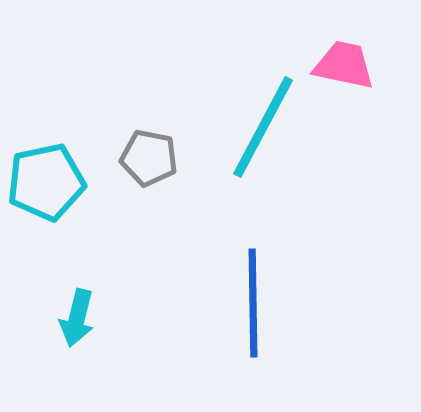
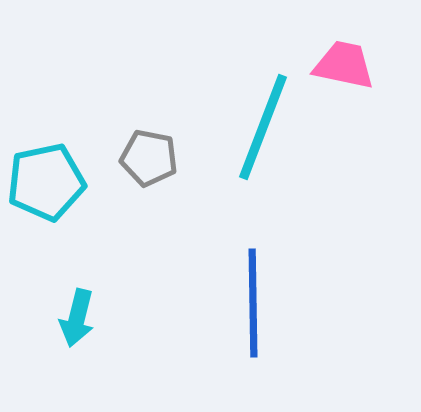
cyan line: rotated 7 degrees counterclockwise
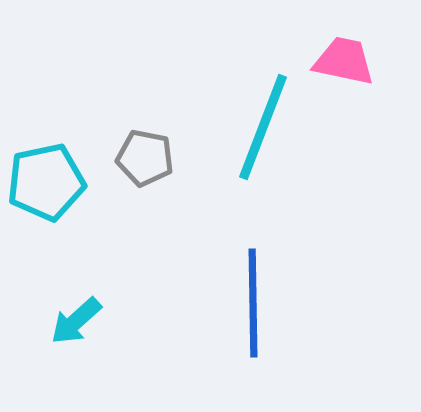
pink trapezoid: moved 4 px up
gray pentagon: moved 4 px left
cyan arrow: moved 1 px left, 3 px down; rotated 34 degrees clockwise
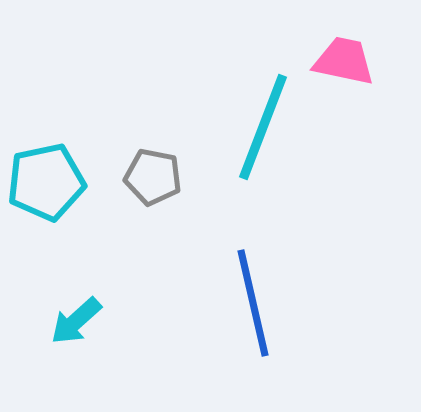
gray pentagon: moved 8 px right, 19 px down
blue line: rotated 12 degrees counterclockwise
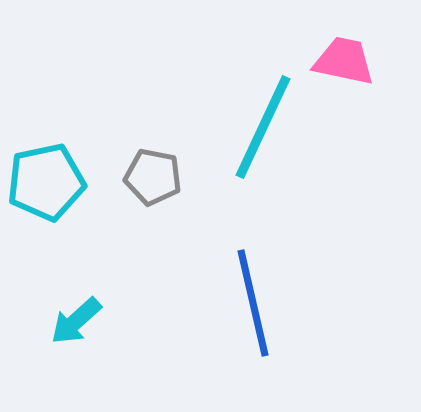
cyan line: rotated 4 degrees clockwise
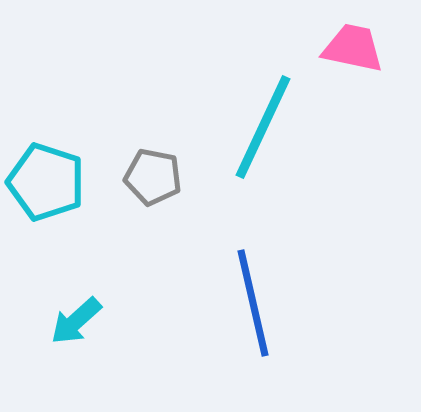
pink trapezoid: moved 9 px right, 13 px up
cyan pentagon: rotated 30 degrees clockwise
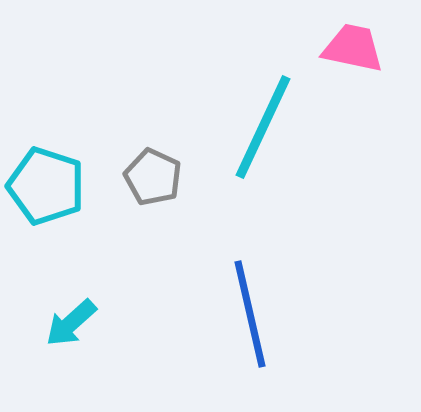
gray pentagon: rotated 14 degrees clockwise
cyan pentagon: moved 4 px down
blue line: moved 3 px left, 11 px down
cyan arrow: moved 5 px left, 2 px down
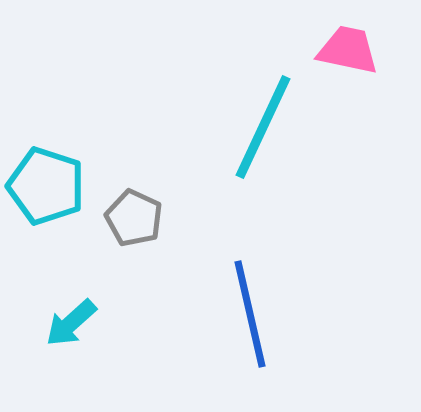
pink trapezoid: moved 5 px left, 2 px down
gray pentagon: moved 19 px left, 41 px down
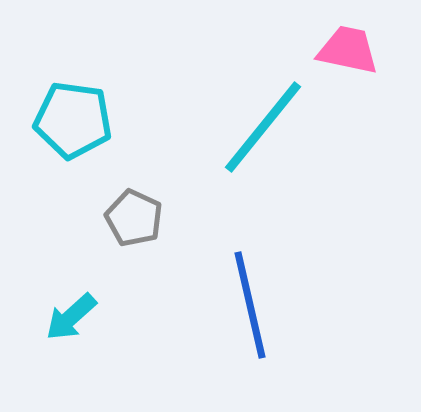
cyan line: rotated 14 degrees clockwise
cyan pentagon: moved 27 px right, 66 px up; rotated 10 degrees counterclockwise
blue line: moved 9 px up
cyan arrow: moved 6 px up
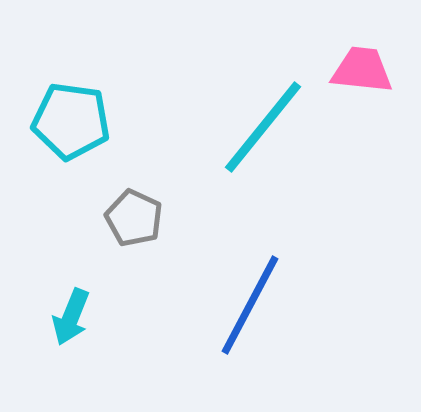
pink trapezoid: moved 14 px right, 20 px down; rotated 6 degrees counterclockwise
cyan pentagon: moved 2 px left, 1 px down
blue line: rotated 41 degrees clockwise
cyan arrow: rotated 26 degrees counterclockwise
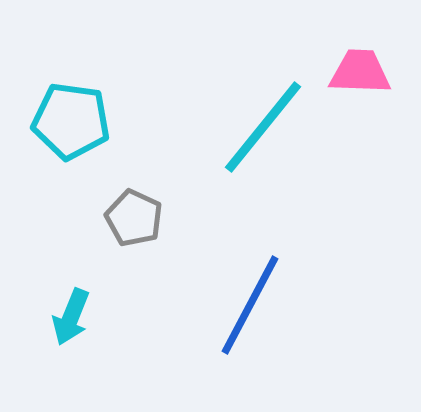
pink trapezoid: moved 2 px left, 2 px down; rotated 4 degrees counterclockwise
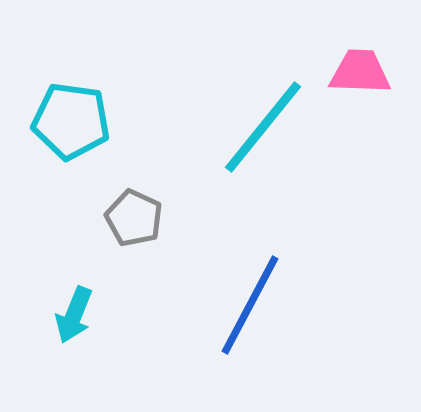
cyan arrow: moved 3 px right, 2 px up
